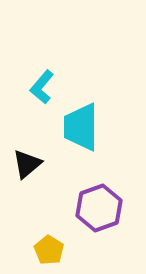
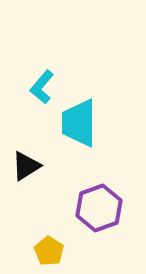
cyan trapezoid: moved 2 px left, 4 px up
black triangle: moved 1 px left, 2 px down; rotated 8 degrees clockwise
yellow pentagon: moved 1 px down
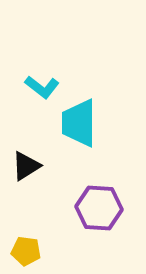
cyan L-shape: rotated 92 degrees counterclockwise
purple hexagon: rotated 24 degrees clockwise
yellow pentagon: moved 23 px left; rotated 24 degrees counterclockwise
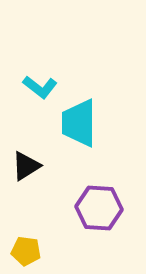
cyan L-shape: moved 2 px left
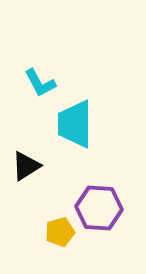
cyan L-shape: moved 4 px up; rotated 24 degrees clockwise
cyan trapezoid: moved 4 px left, 1 px down
yellow pentagon: moved 34 px right, 19 px up; rotated 24 degrees counterclockwise
